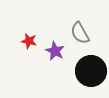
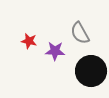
purple star: rotated 24 degrees counterclockwise
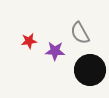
red star: rotated 21 degrees counterclockwise
black circle: moved 1 px left, 1 px up
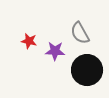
red star: rotated 21 degrees clockwise
black circle: moved 3 px left
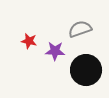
gray semicircle: moved 4 px up; rotated 100 degrees clockwise
black circle: moved 1 px left
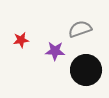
red star: moved 8 px left, 1 px up; rotated 21 degrees counterclockwise
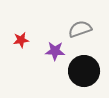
black circle: moved 2 px left, 1 px down
